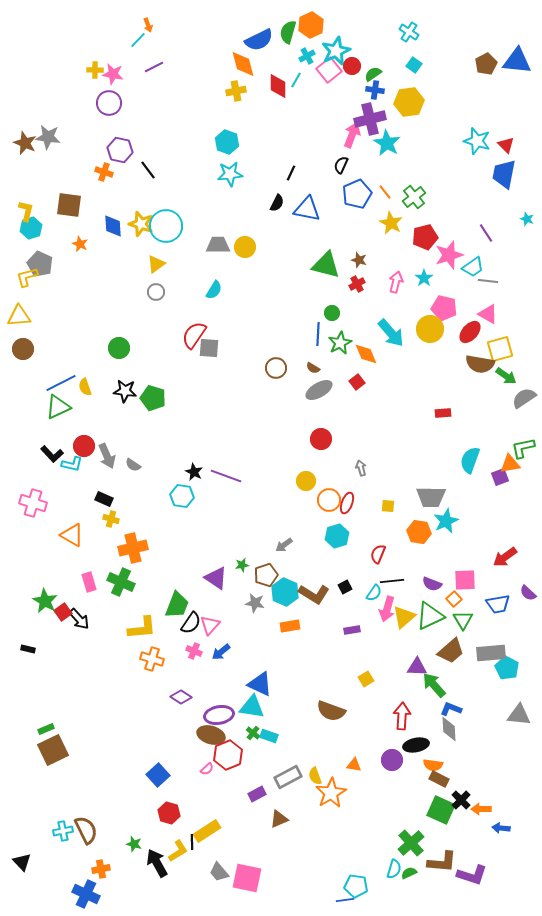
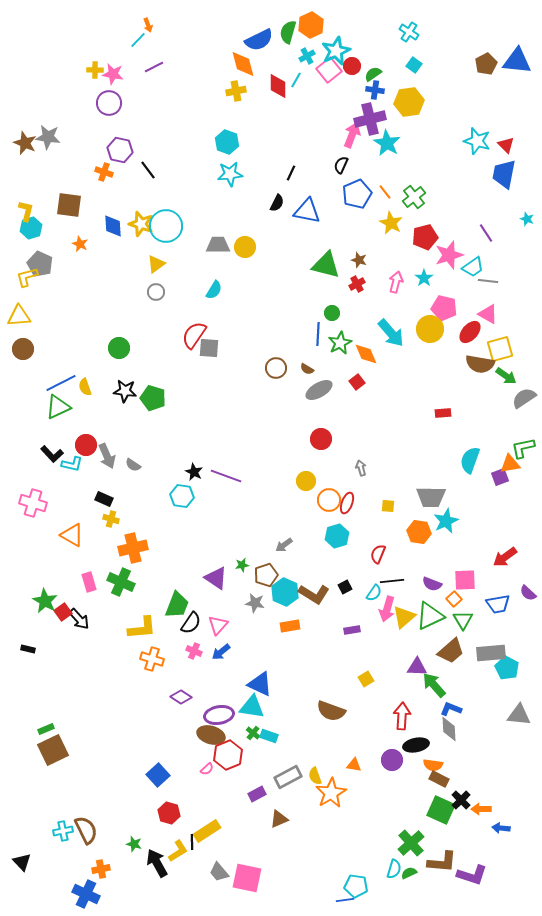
blue triangle at (307, 209): moved 2 px down
brown semicircle at (313, 368): moved 6 px left, 1 px down
red circle at (84, 446): moved 2 px right, 1 px up
pink triangle at (210, 625): moved 8 px right
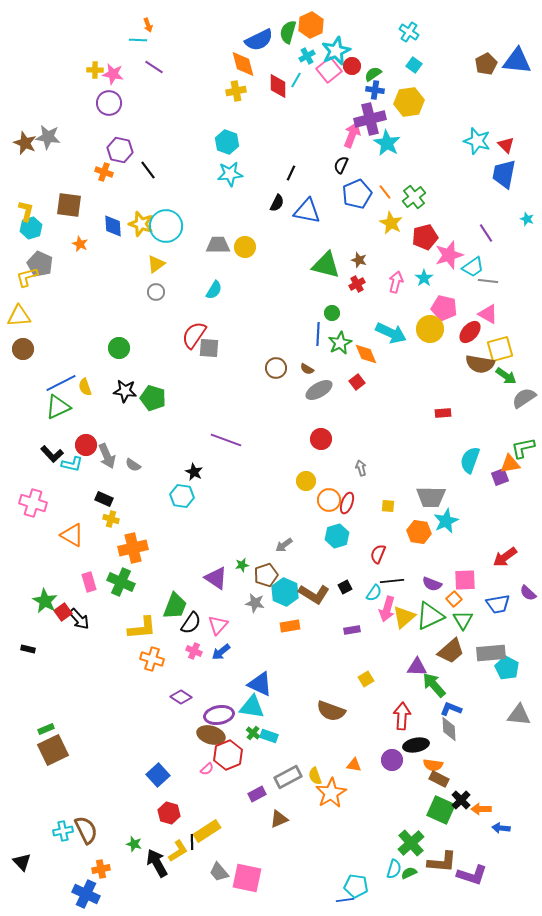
cyan line at (138, 40): rotated 48 degrees clockwise
purple line at (154, 67): rotated 60 degrees clockwise
cyan arrow at (391, 333): rotated 24 degrees counterclockwise
purple line at (226, 476): moved 36 px up
green trapezoid at (177, 605): moved 2 px left, 1 px down
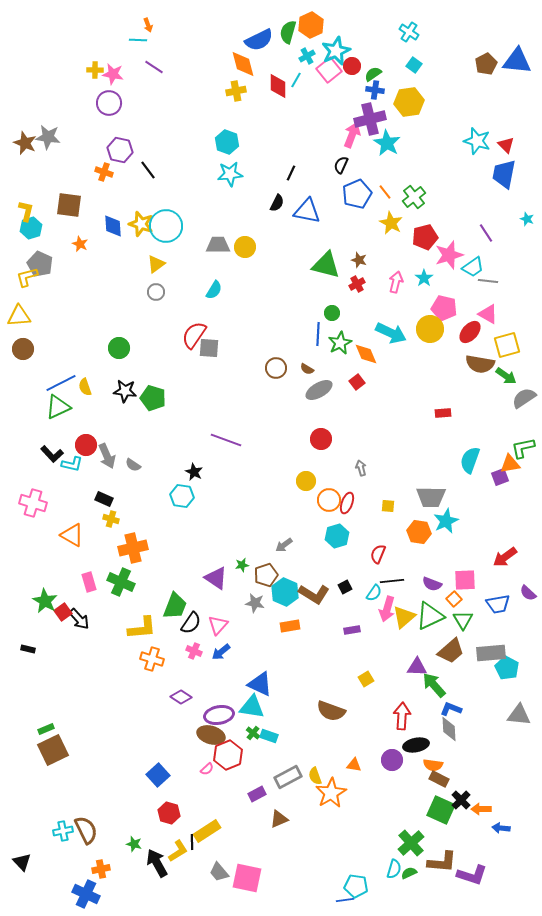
yellow square at (500, 349): moved 7 px right, 4 px up
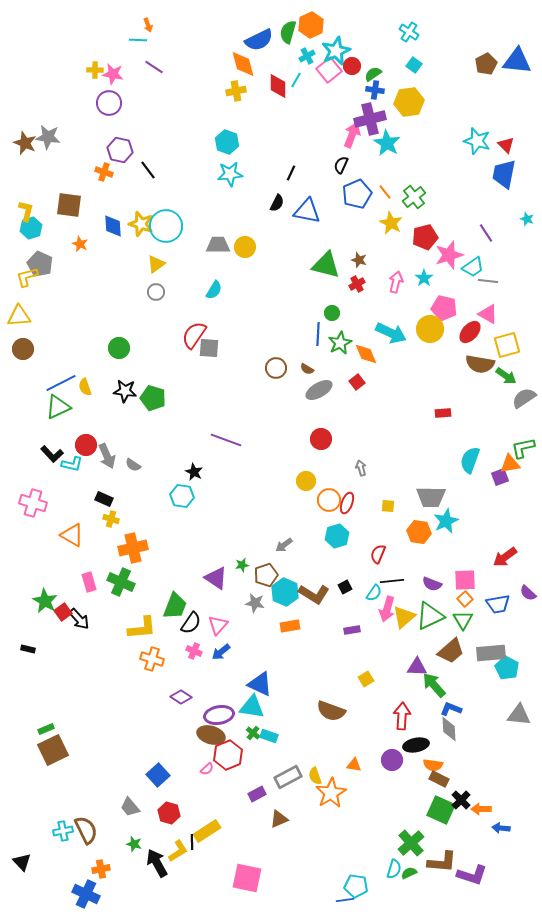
orange square at (454, 599): moved 11 px right
gray trapezoid at (219, 872): moved 89 px left, 65 px up
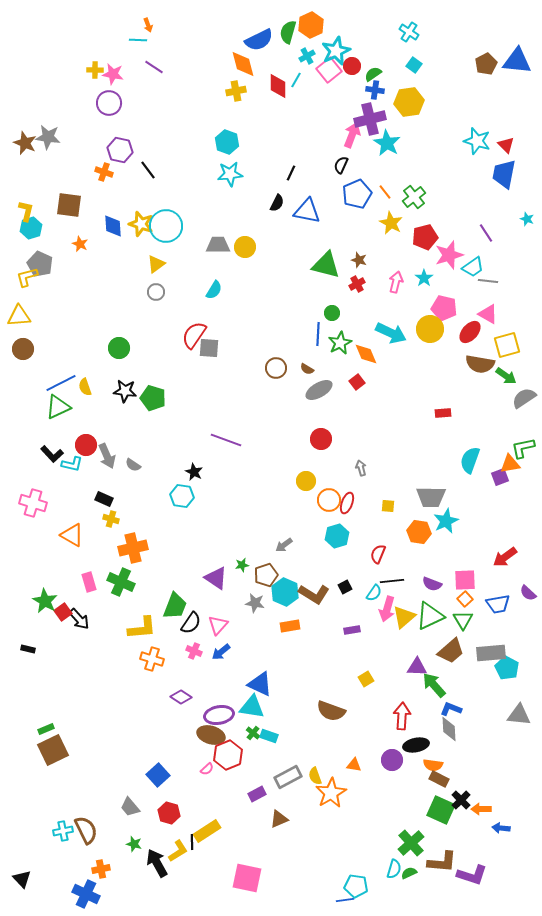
black triangle at (22, 862): moved 17 px down
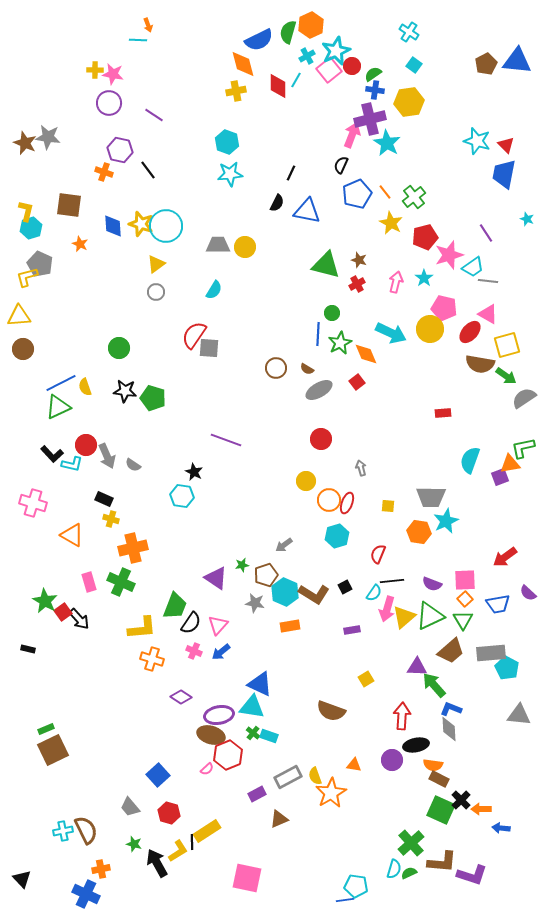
purple line at (154, 67): moved 48 px down
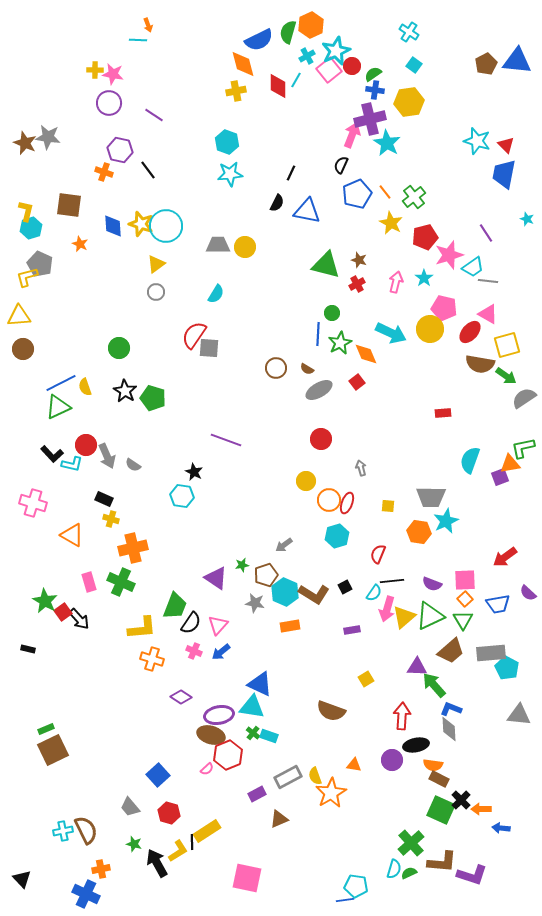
cyan semicircle at (214, 290): moved 2 px right, 4 px down
black star at (125, 391): rotated 25 degrees clockwise
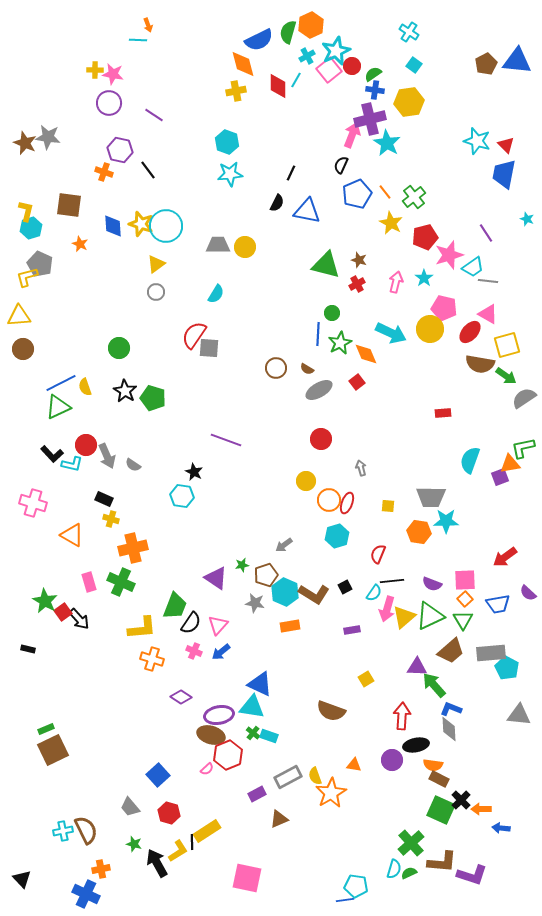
cyan star at (446, 521): rotated 25 degrees clockwise
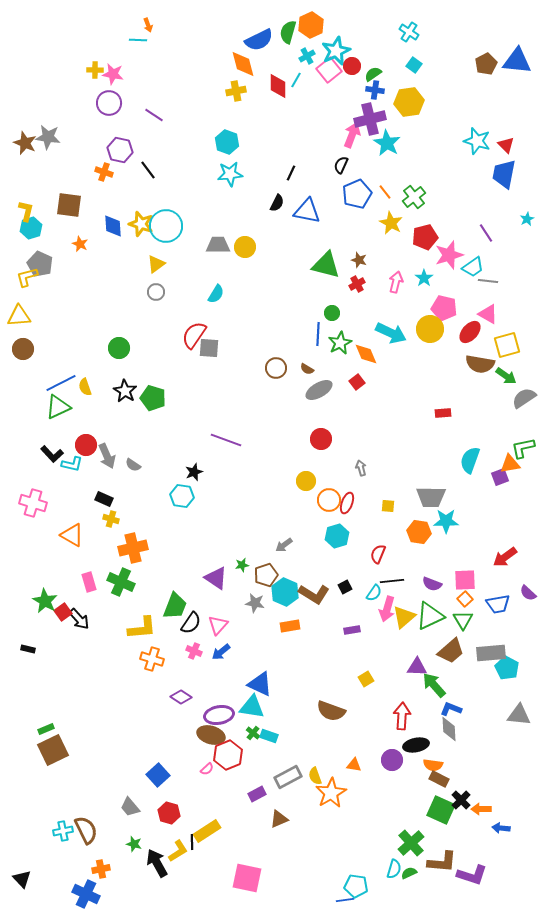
cyan star at (527, 219): rotated 24 degrees clockwise
black star at (194, 472): rotated 24 degrees clockwise
